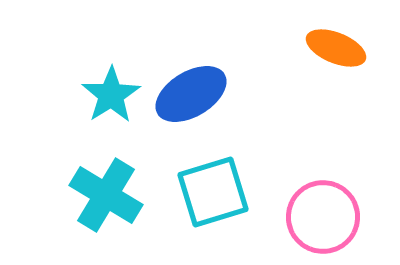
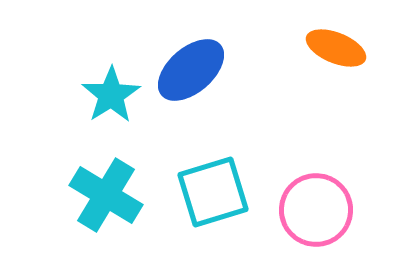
blue ellipse: moved 24 px up; rotated 10 degrees counterclockwise
pink circle: moved 7 px left, 7 px up
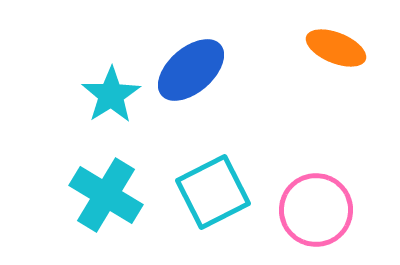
cyan square: rotated 10 degrees counterclockwise
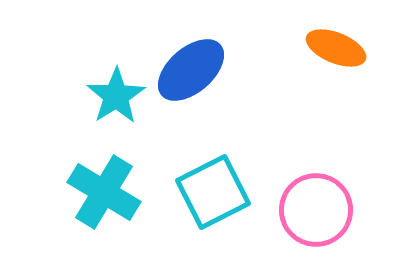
cyan star: moved 5 px right, 1 px down
cyan cross: moved 2 px left, 3 px up
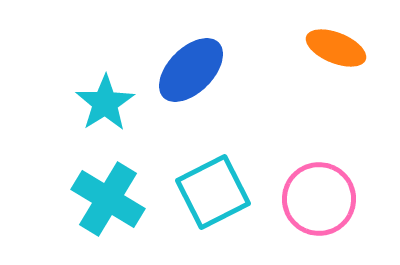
blue ellipse: rotated 4 degrees counterclockwise
cyan star: moved 11 px left, 7 px down
cyan cross: moved 4 px right, 7 px down
pink circle: moved 3 px right, 11 px up
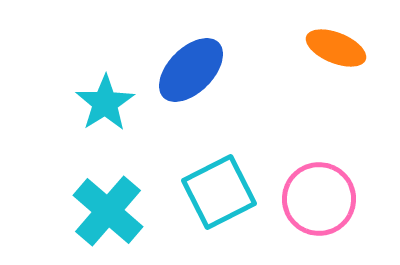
cyan square: moved 6 px right
cyan cross: moved 12 px down; rotated 10 degrees clockwise
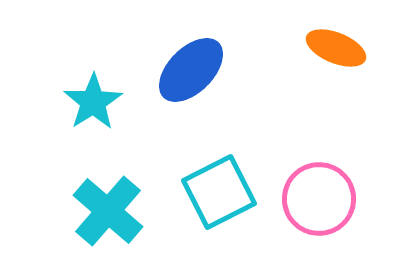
cyan star: moved 12 px left, 1 px up
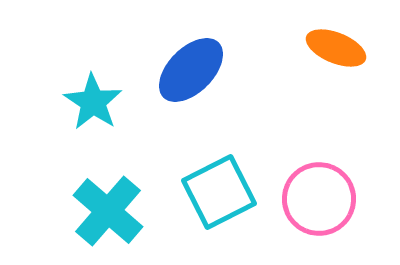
cyan star: rotated 6 degrees counterclockwise
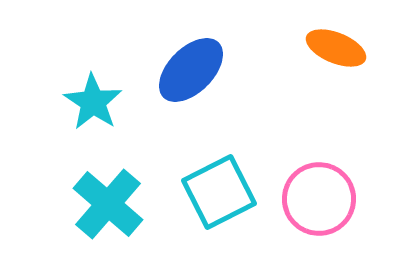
cyan cross: moved 7 px up
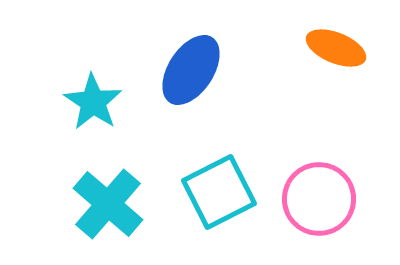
blue ellipse: rotated 12 degrees counterclockwise
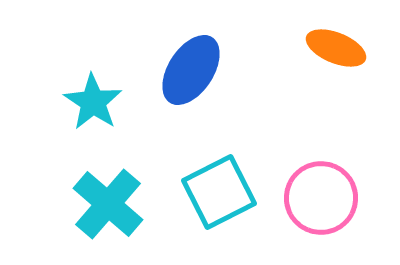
pink circle: moved 2 px right, 1 px up
